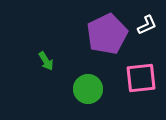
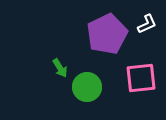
white L-shape: moved 1 px up
green arrow: moved 14 px right, 7 px down
green circle: moved 1 px left, 2 px up
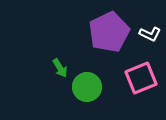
white L-shape: moved 3 px right, 10 px down; rotated 50 degrees clockwise
purple pentagon: moved 2 px right, 2 px up
pink square: rotated 16 degrees counterclockwise
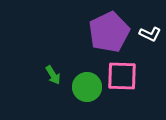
green arrow: moved 7 px left, 7 px down
pink square: moved 19 px left, 2 px up; rotated 24 degrees clockwise
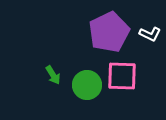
green circle: moved 2 px up
